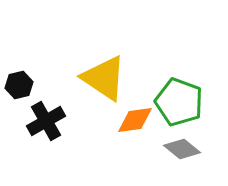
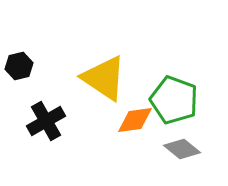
black hexagon: moved 19 px up
green pentagon: moved 5 px left, 2 px up
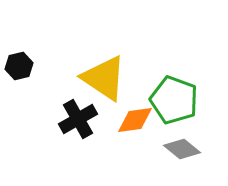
black cross: moved 32 px right, 2 px up
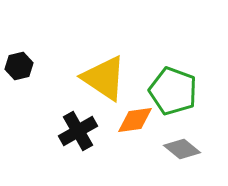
green pentagon: moved 1 px left, 9 px up
black cross: moved 12 px down
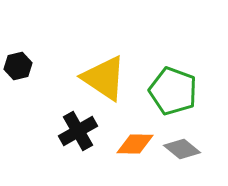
black hexagon: moved 1 px left
orange diamond: moved 24 px down; rotated 9 degrees clockwise
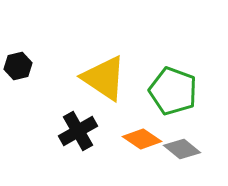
orange diamond: moved 7 px right, 5 px up; rotated 33 degrees clockwise
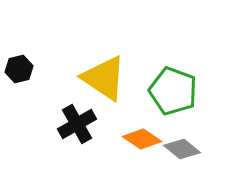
black hexagon: moved 1 px right, 3 px down
black cross: moved 1 px left, 7 px up
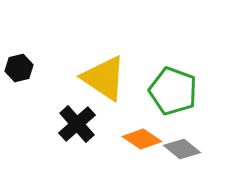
black hexagon: moved 1 px up
black cross: rotated 12 degrees counterclockwise
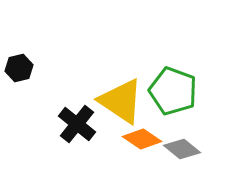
yellow triangle: moved 17 px right, 23 px down
black cross: rotated 9 degrees counterclockwise
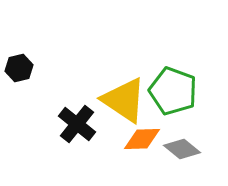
yellow triangle: moved 3 px right, 1 px up
orange diamond: rotated 36 degrees counterclockwise
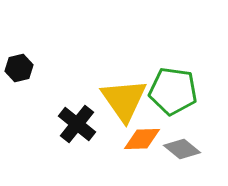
green pentagon: rotated 12 degrees counterclockwise
yellow triangle: rotated 21 degrees clockwise
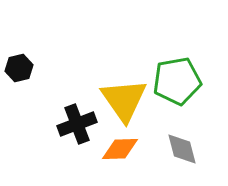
green pentagon: moved 4 px right, 10 px up; rotated 18 degrees counterclockwise
black cross: rotated 30 degrees clockwise
orange diamond: moved 22 px left, 10 px down
gray diamond: rotated 36 degrees clockwise
